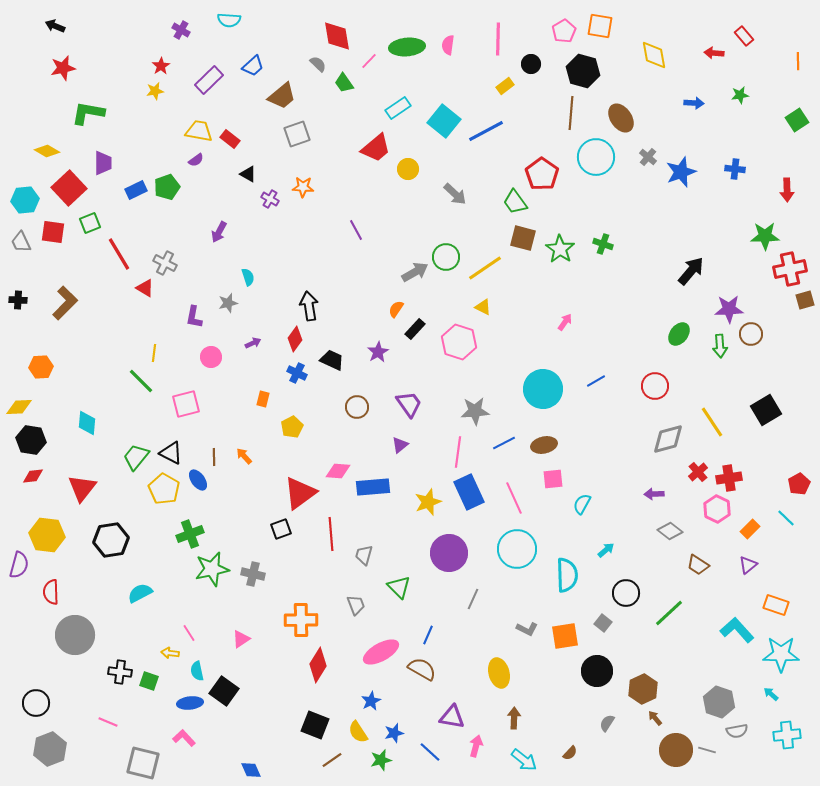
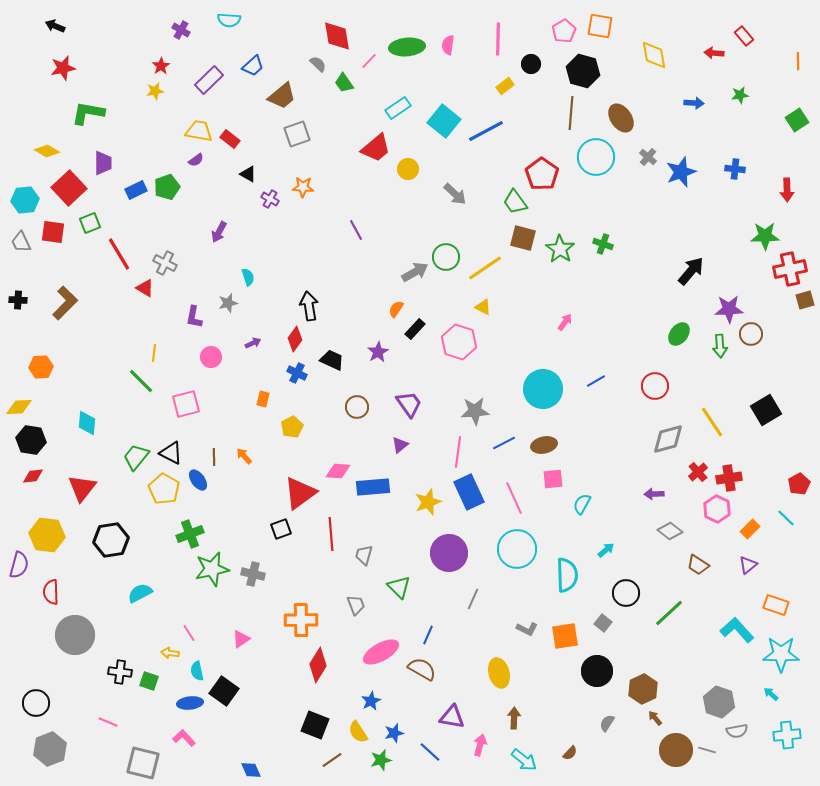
pink arrow at (476, 746): moved 4 px right, 1 px up
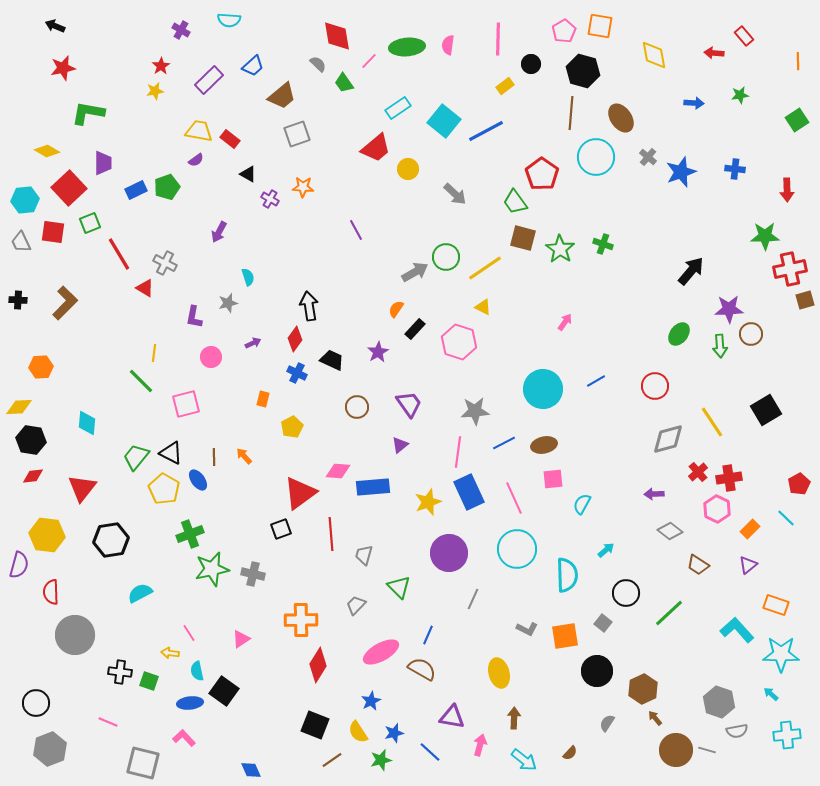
gray trapezoid at (356, 605): rotated 115 degrees counterclockwise
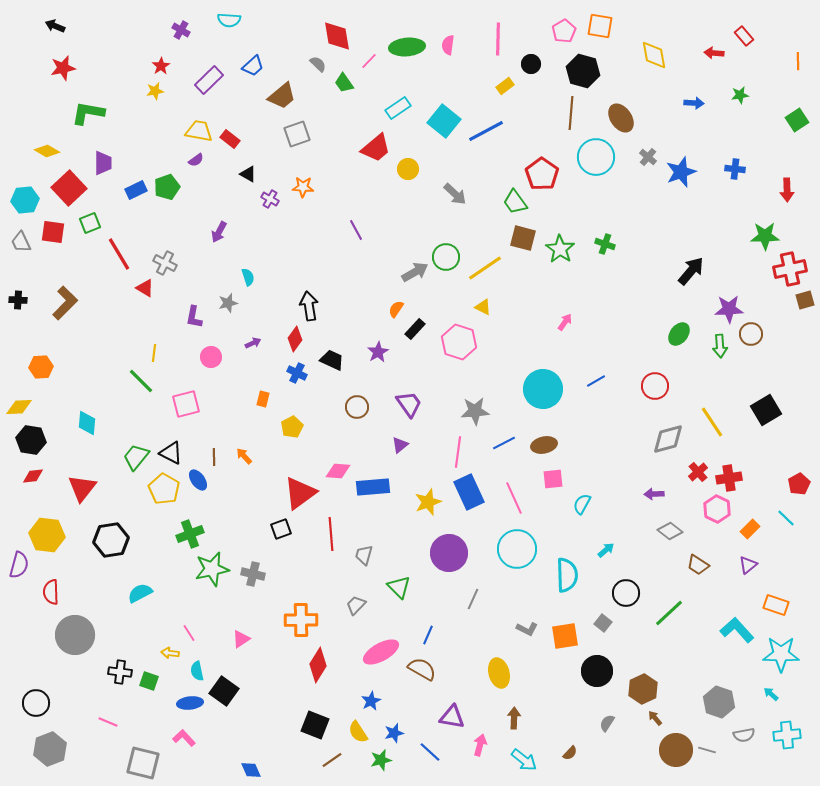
green cross at (603, 244): moved 2 px right
gray semicircle at (737, 731): moved 7 px right, 4 px down
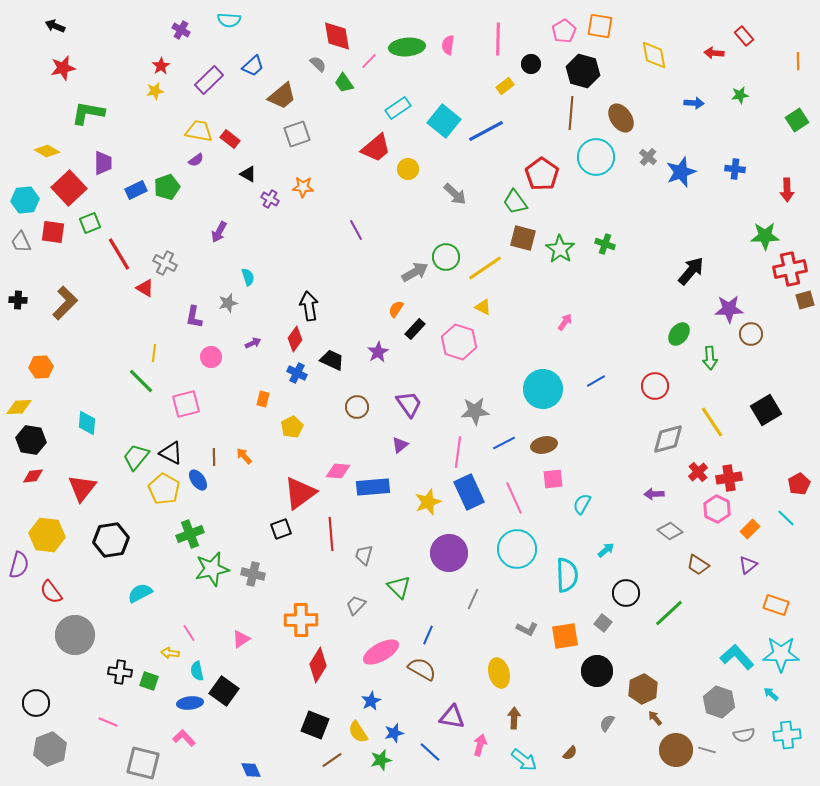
green arrow at (720, 346): moved 10 px left, 12 px down
red semicircle at (51, 592): rotated 35 degrees counterclockwise
cyan L-shape at (737, 630): moved 27 px down
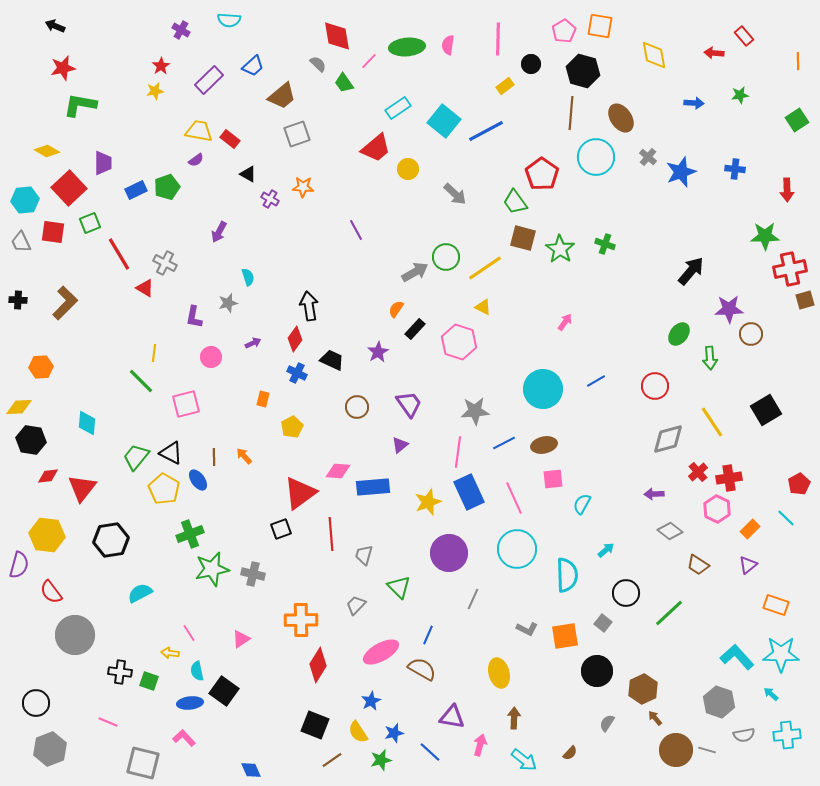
green L-shape at (88, 113): moved 8 px left, 8 px up
red diamond at (33, 476): moved 15 px right
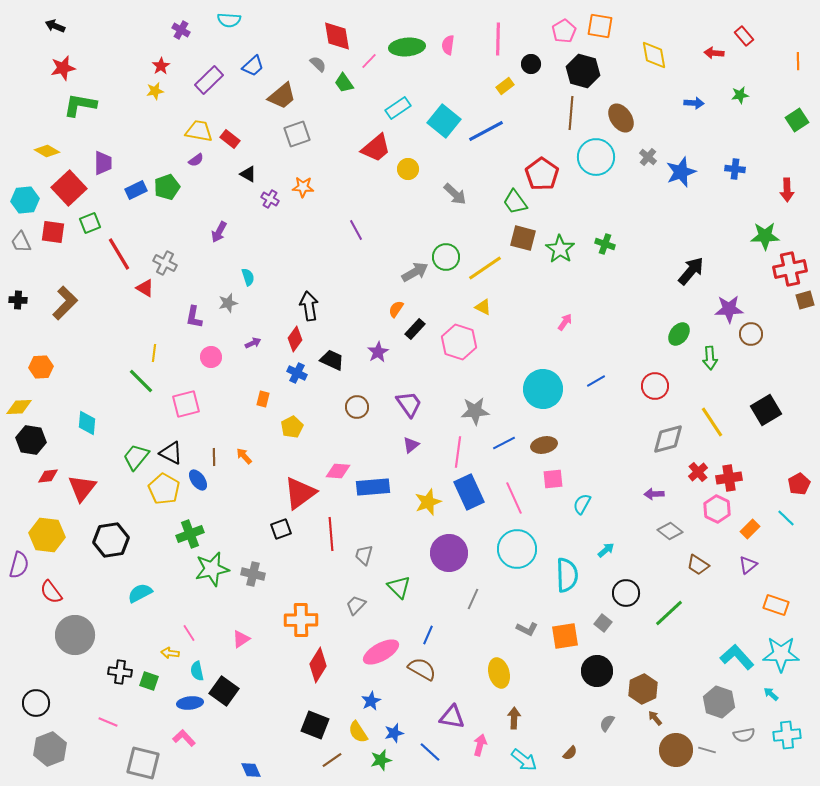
purple triangle at (400, 445): moved 11 px right
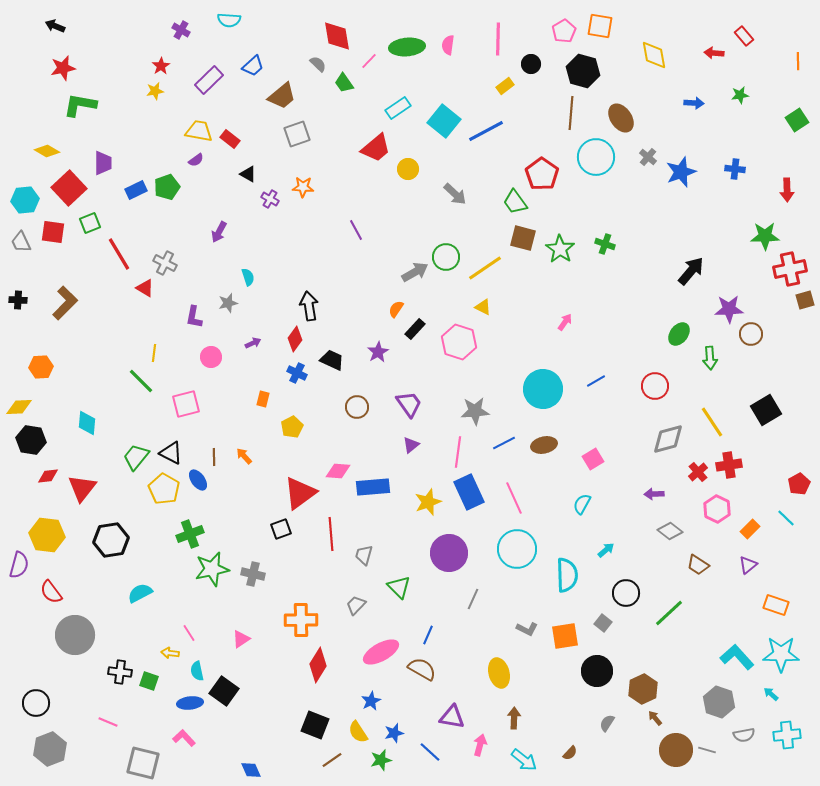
red cross at (729, 478): moved 13 px up
pink square at (553, 479): moved 40 px right, 20 px up; rotated 25 degrees counterclockwise
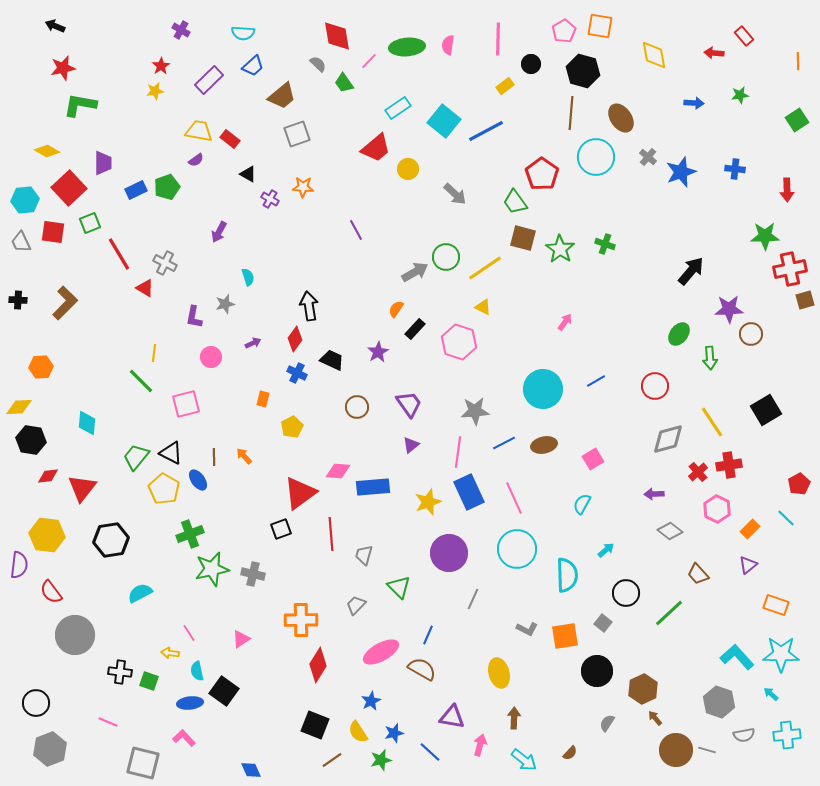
cyan semicircle at (229, 20): moved 14 px right, 13 px down
gray star at (228, 303): moved 3 px left, 1 px down
purple semicircle at (19, 565): rotated 8 degrees counterclockwise
brown trapezoid at (698, 565): moved 9 px down; rotated 15 degrees clockwise
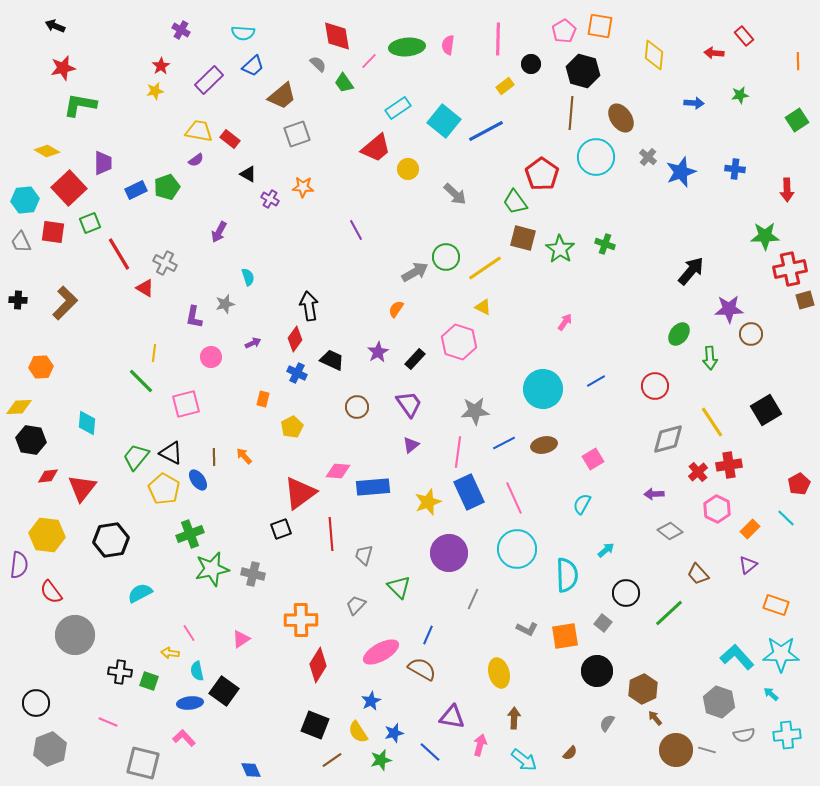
yellow diamond at (654, 55): rotated 16 degrees clockwise
black rectangle at (415, 329): moved 30 px down
